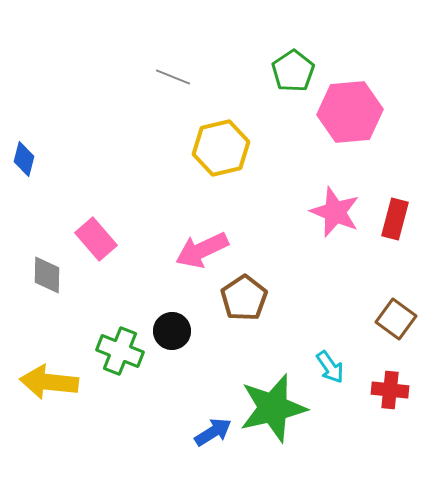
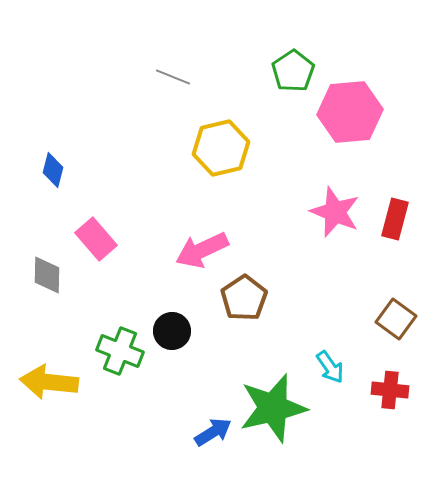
blue diamond: moved 29 px right, 11 px down
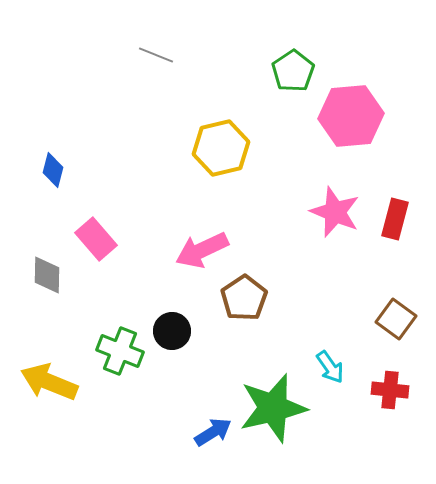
gray line: moved 17 px left, 22 px up
pink hexagon: moved 1 px right, 4 px down
yellow arrow: rotated 16 degrees clockwise
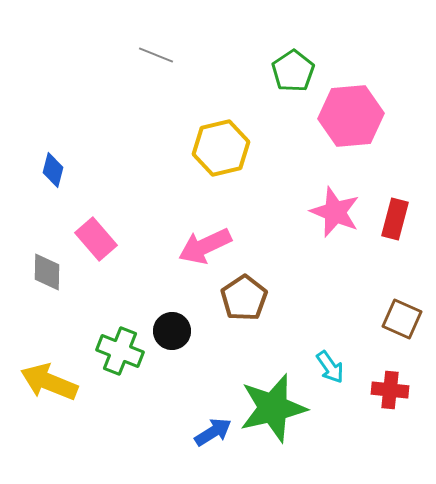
pink arrow: moved 3 px right, 4 px up
gray diamond: moved 3 px up
brown square: moved 6 px right; rotated 12 degrees counterclockwise
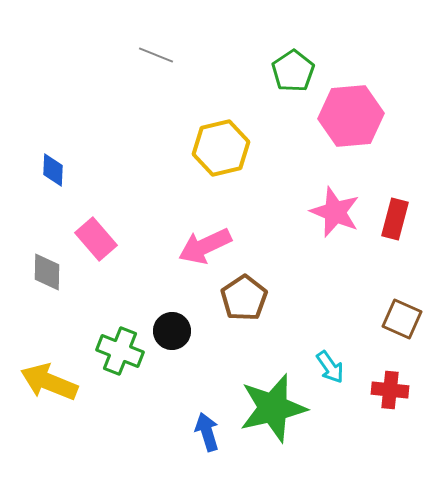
blue diamond: rotated 12 degrees counterclockwise
blue arrow: moved 6 px left; rotated 75 degrees counterclockwise
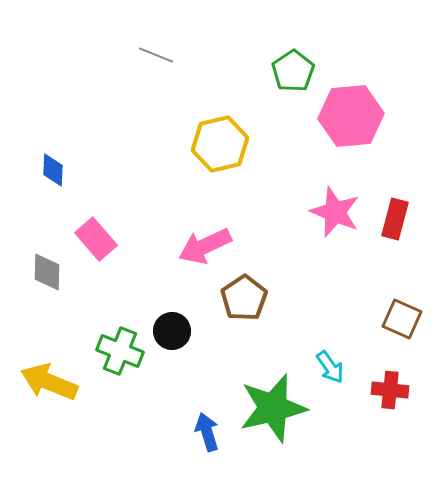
yellow hexagon: moved 1 px left, 4 px up
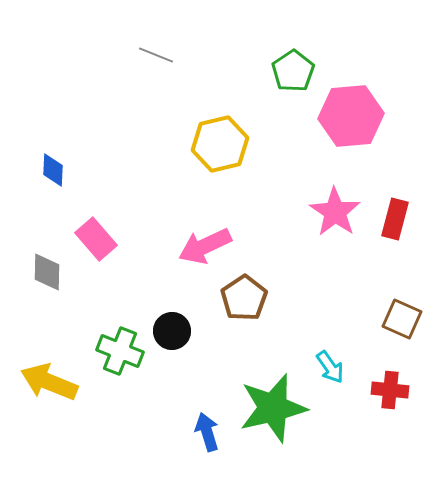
pink star: rotated 12 degrees clockwise
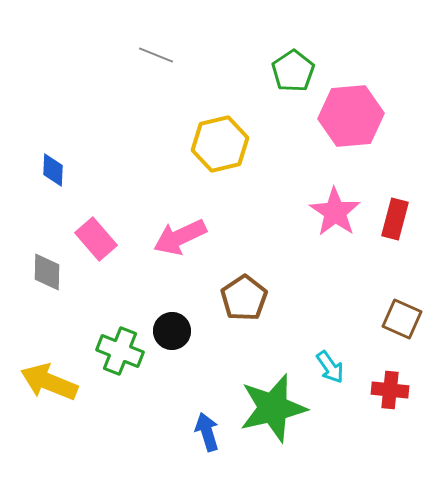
pink arrow: moved 25 px left, 9 px up
